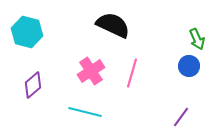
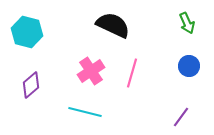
green arrow: moved 10 px left, 16 px up
purple diamond: moved 2 px left
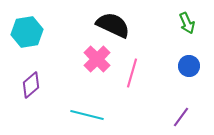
cyan hexagon: rotated 24 degrees counterclockwise
pink cross: moved 6 px right, 12 px up; rotated 12 degrees counterclockwise
cyan line: moved 2 px right, 3 px down
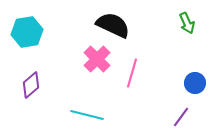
blue circle: moved 6 px right, 17 px down
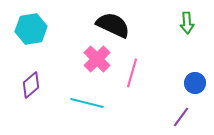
green arrow: rotated 20 degrees clockwise
cyan hexagon: moved 4 px right, 3 px up
cyan line: moved 12 px up
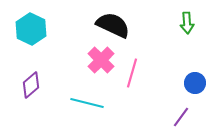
cyan hexagon: rotated 24 degrees counterclockwise
pink cross: moved 4 px right, 1 px down
